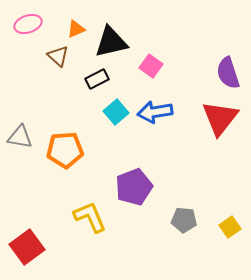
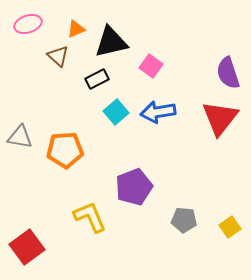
blue arrow: moved 3 px right
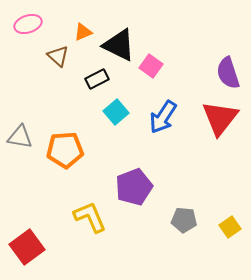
orange triangle: moved 7 px right, 3 px down
black triangle: moved 8 px right, 3 px down; rotated 39 degrees clockwise
blue arrow: moved 5 px right, 5 px down; rotated 48 degrees counterclockwise
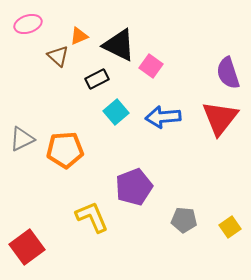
orange triangle: moved 4 px left, 4 px down
blue arrow: rotated 52 degrees clockwise
gray triangle: moved 2 px right, 2 px down; rotated 36 degrees counterclockwise
yellow L-shape: moved 2 px right
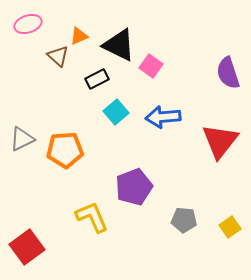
red triangle: moved 23 px down
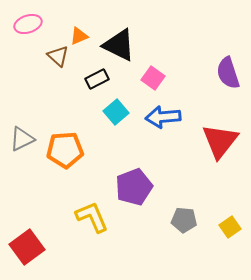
pink square: moved 2 px right, 12 px down
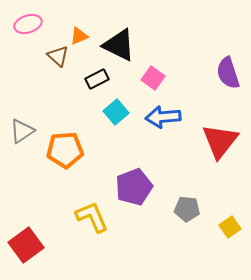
gray triangle: moved 8 px up; rotated 8 degrees counterclockwise
gray pentagon: moved 3 px right, 11 px up
red square: moved 1 px left, 2 px up
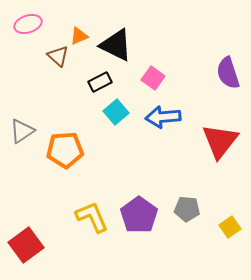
black triangle: moved 3 px left
black rectangle: moved 3 px right, 3 px down
purple pentagon: moved 5 px right, 28 px down; rotated 15 degrees counterclockwise
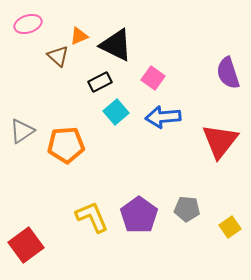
orange pentagon: moved 1 px right, 5 px up
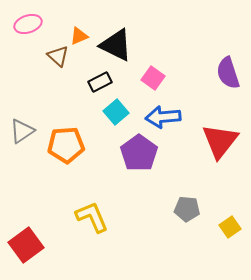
purple pentagon: moved 62 px up
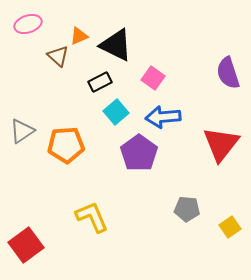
red triangle: moved 1 px right, 3 px down
